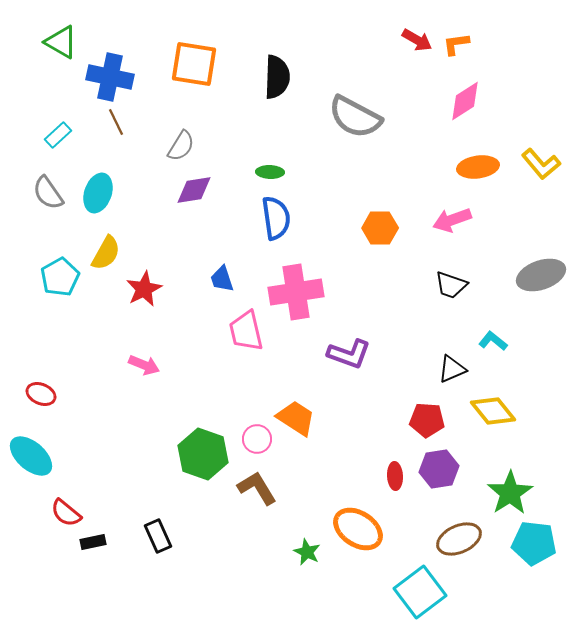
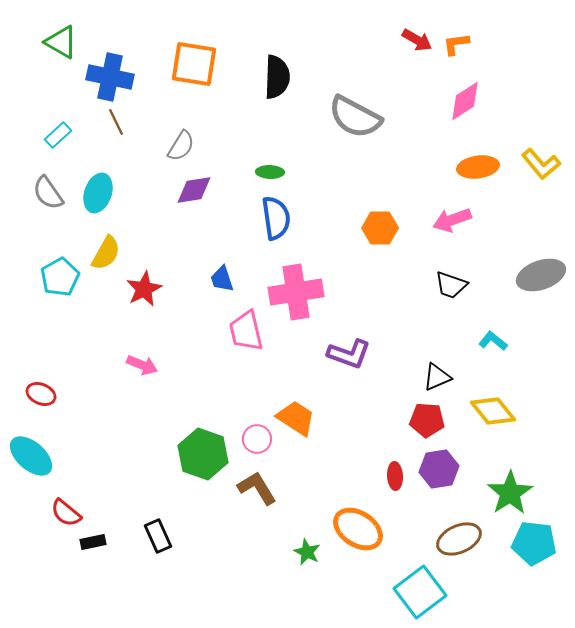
pink arrow at (144, 365): moved 2 px left
black triangle at (452, 369): moved 15 px left, 8 px down
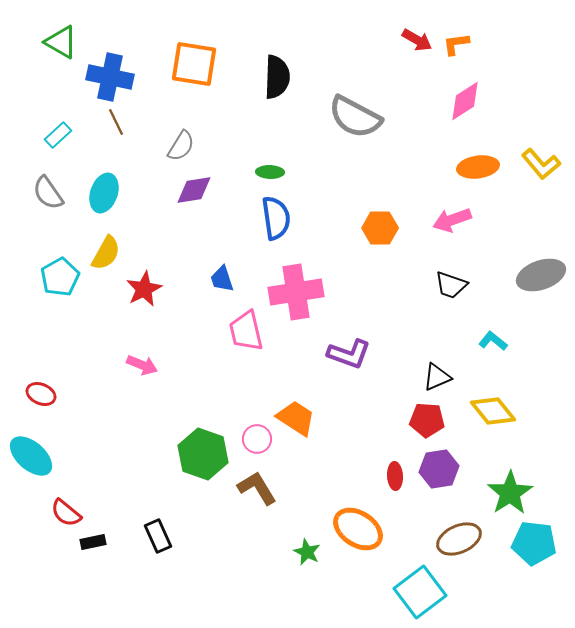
cyan ellipse at (98, 193): moved 6 px right
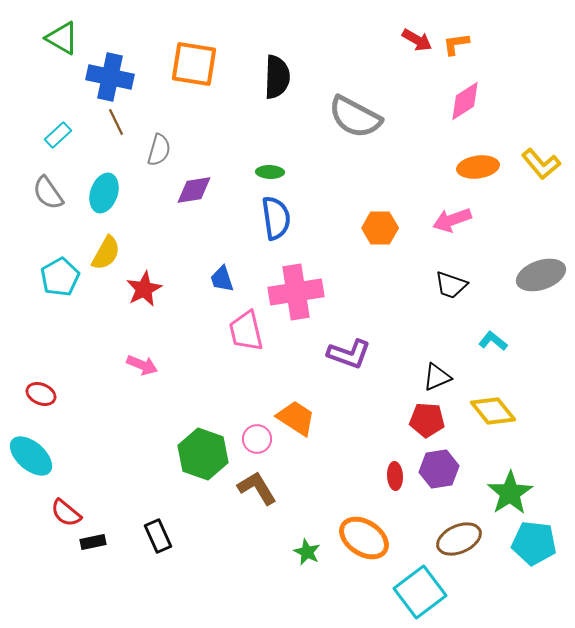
green triangle at (61, 42): moved 1 px right, 4 px up
gray semicircle at (181, 146): moved 22 px left, 4 px down; rotated 16 degrees counterclockwise
orange ellipse at (358, 529): moved 6 px right, 9 px down
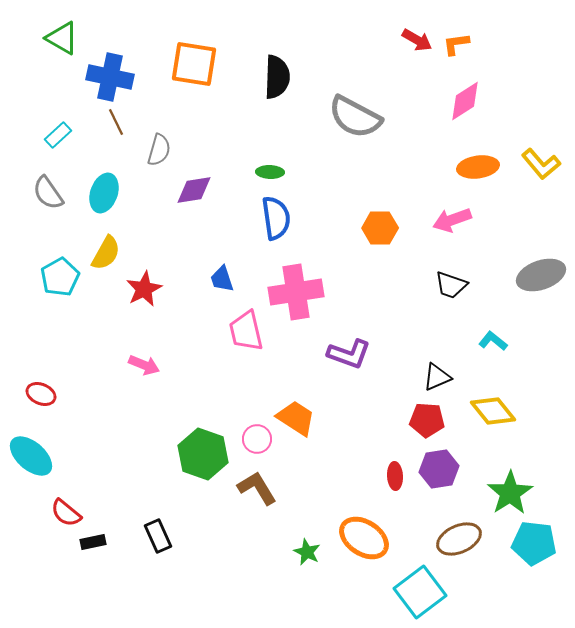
pink arrow at (142, 365): moved 2 px right
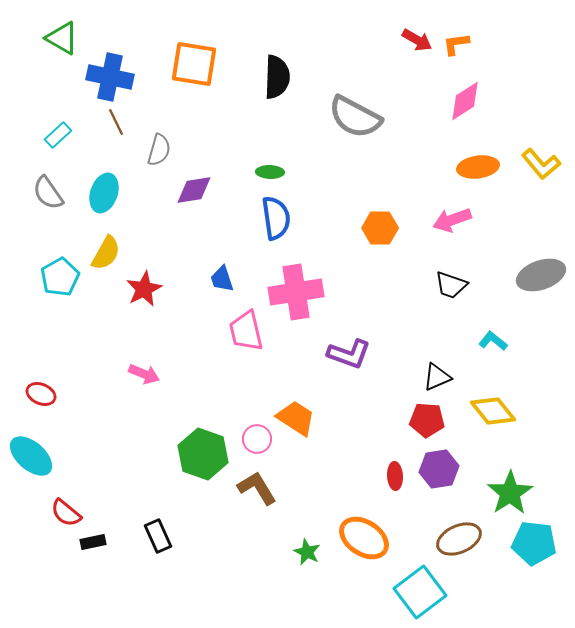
pink arrow at (144, 365): moved 9 px down
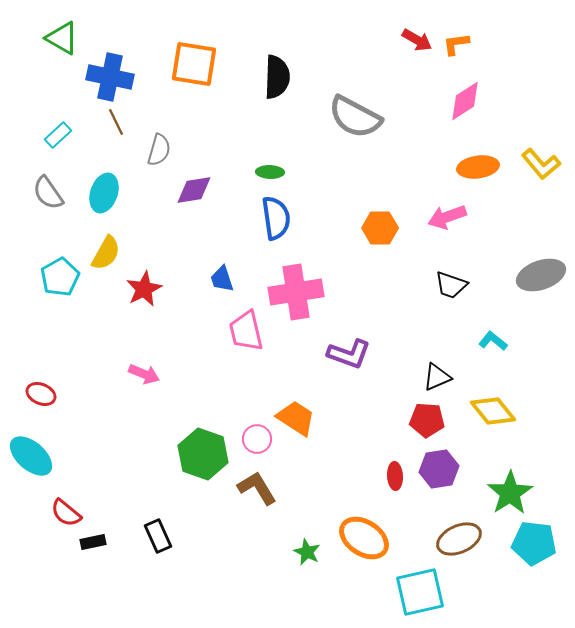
pink arrow at (452, 220): moved 5 px left, 3 px up
cyan square at (420, 592): rotated 24 degrees clockwise
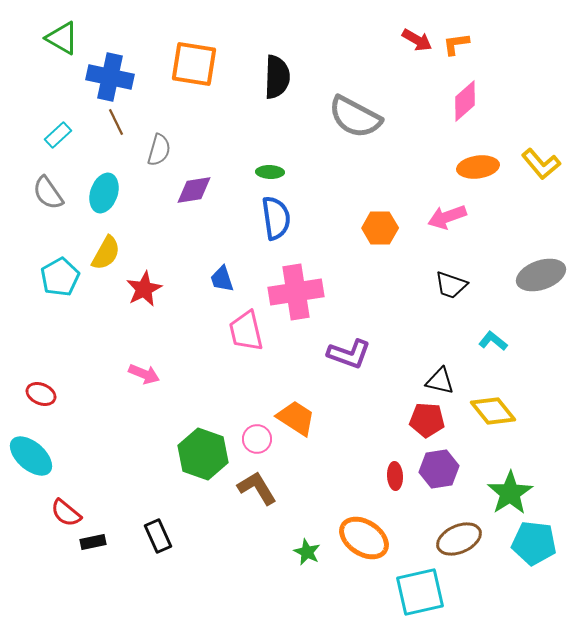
pink diamond at (465, 101): rotated 9 degrees counterclockwise
black triangle at (437, 377): moved 3 px right, 4 px down; rotated 36 degrees clockwise
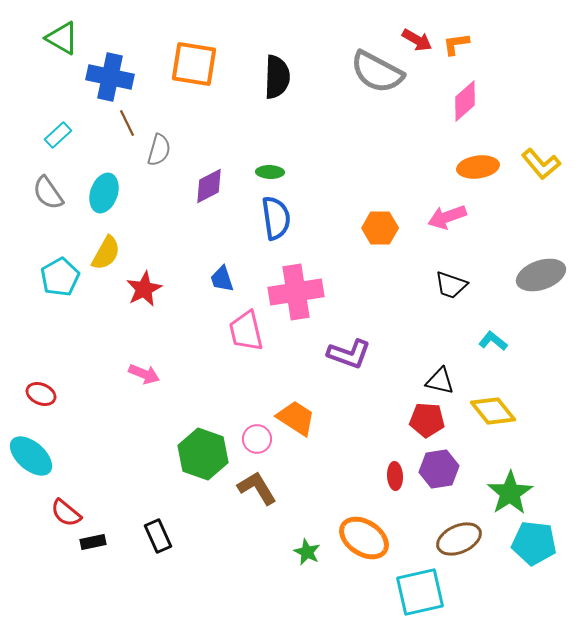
gray semicircle at (355, 117): moved 22 px right, 45 px up
brown line at (116, 122): moved 11 px right, 1 px down
purple diamond at (194, 190): moved 15 px right, 4 px up; rotated 18 degrees counterclockwise
